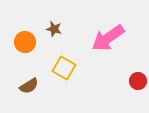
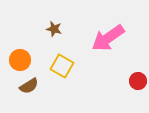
orange circle: moved 5 px left, 18 px down
yellow square: moved 2 px left, 2 px up
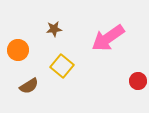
brown star: rotated 21 degrees counterclockwise
orange circle: moved 2 px left, 10 px up
yellow square: rotated 10 degrees clockwise
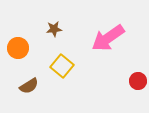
orange circle: moved 2 px up
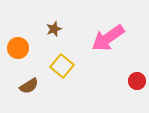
brown star: rotated 14 degrees counterclockwise
red circle: moved 1 px left
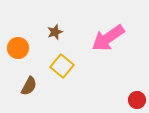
brown star: moved 1 px right, 3 px down
red circle: moved 19 px down
brown semicircle: rotated 30 degrees counterclockwise
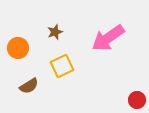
yellow square: rotated 25 degrees clockwise
brown semicircle: rotated 30 degrees clockwise
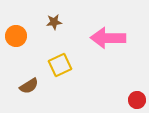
brown star: moved 1 px left, 10 px up; rotated 14 degrees clockwise
pink arrow: rotated 36 degrees clockwise
orange circle: moved 2 px left, 12 px up
yellow square: moved 2 px left, 1 px up
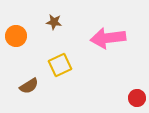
brown star: rotated 14 degrees clockwise
pink arrow: rotated 8 degrees counterclockwise
red circle: moved 2 px up
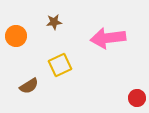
brown star: rotated 14 degrees counterclockwise
